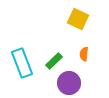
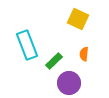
cyan rectangle: moved 5 px right, 18 px up
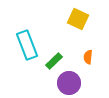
orange semicircle: moved 4 px right, 3 px down
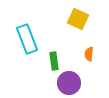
cyan rectangle: moved 6 px up
orange semicircle: moved 1 px right, 3 px up
green rectangle: rotated 54 degrees counterclockwise
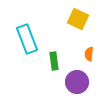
purple circle: moved 8 px right, 1 px up
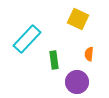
cyan rectangle: rotated 64 degrees clockwise
green rectangle: moved 1 px up
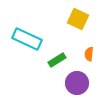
cyan rectangle: rotated 72 degrees clockwise
green rectangle: moved 3 px right; rotated 66 degrees clockwise
purple circle: moved 1 px down
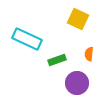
green rectangle: rotated 12 degrees clockwise
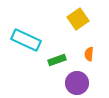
yellow square: rotated 30 degrees clockwise
cyan rectangle: moved 1 px left, 1 px down
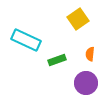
orange semicircle: moved 1 px right
purple circle: moved 9 px right
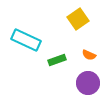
orange semicircle: moved 1 px left, 1 px down; rotated 72 degrees counterclockwise
purple circle: moved 2 px right
